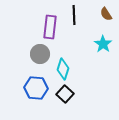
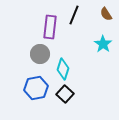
black line: rotated 24 degrees clockwise
blue hexagon: rotated 15 degrees counterclockwise
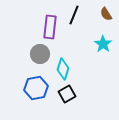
black square: moved 2 px right; rotated 18 degrees clockwise
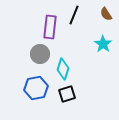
black square: rotated 12 degrees clockwise
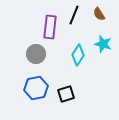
brown semicircle: moved 7 px left
cyan star: rotated 18 degrees counterclockwise
gray circle: moved 4 px left
cyan diamond: moved 15 px right, 14 px up; rotated 15 degrees clockwise
black square: moved 1 px left
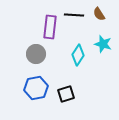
black line: rotated 72 degrees clockwise
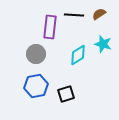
brown semicircle: rotated 88 degrees clockwise
cyan diamond: rotated 25 degrees clockwise
blue hexagon: moved 2 px up
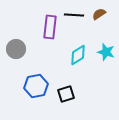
cyan star: moved 3 px right, 8 px down
gray circle: moved 20 px left, 5 px up
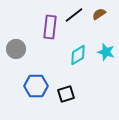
black line: rotated 42 degrees counterclockwise
blue hexagon: rotated 10 degrees clockwise
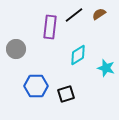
cyan star: moved 16 px down
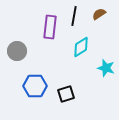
black line: moved 1 px down; rotated 42 degrees counterclockwise
gray circle: moved 1 px right, 2 px down
cyan diamond: moved 3 px right, 8 px up
blue hexagon: moved 1 px left
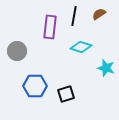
cyan diamond: rotated 50 degrees clockwise
